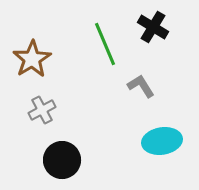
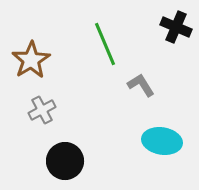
black cross: moved 23 px right; rotated 8 degrees counterclockwise
brown star: moved 1 px left, 1 px down
gray L-shape: moved 1 px up
cyan ellipse: rotated 18 degrees clockwise
black circle: moved 3 px right, 1 px down
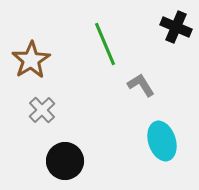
gray cross: rotated 16 degrees counterclockwise
cyan ellipse: rotated 63 degrees clockwise
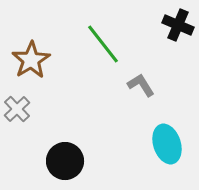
black cross: moved 2 px right, 2 px up
green line: moved 2 px left; rotated 15 degrees counterclockwise
gray cross: moved 25 px left, 1 px up
cyan ellipse: moved 5 px right, 3 px down
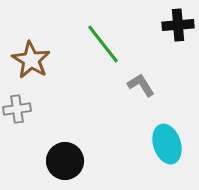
black cross: rotated 28 degrees counterclockwise
brown star: rotated 9 degrees counterclockwise
gray cross: rotated 36 degrees clockwise
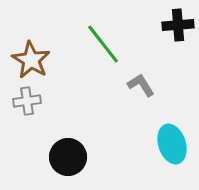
gray cross: moved 10 px right, 8 px up
cyan ellipse: moved 5 px right
black circle: moved 3 px right, 4 px up
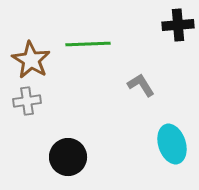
green line: moved 15 px left; rotated 54 degrees counterclockwise
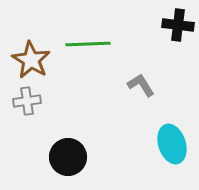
black cross: rotated 12 degrees clockwise
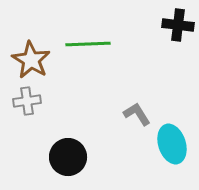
gray L-shape: moved 4 px left, 29 px down
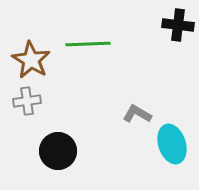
gray L-shape: rotated 28 degrees counterclockwise
black circle: moved 10 px left, 6 px up
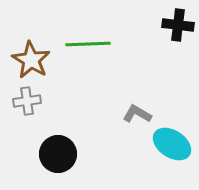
cyan ellipse: rotated 39 degrees counterclockwise
black circle: moved 3 px down
